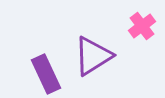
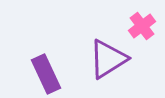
purple triangle: moved 15 px right, 3 px down
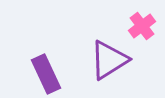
purple triangle: moved 1 px right, 1 px down
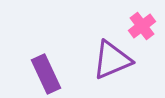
purple triangle: moved 3 px right; rotated 9 degrees clockwise
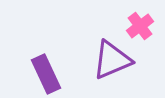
pink cross: moved 2 px left
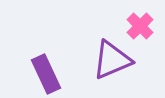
pink cross: rotated 8 degrees counterclockwise
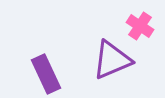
pink cross: rotated 12 degrees counterclockwise
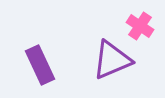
purple rectangle: moved 6 px left, 9 px up
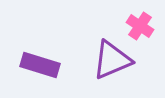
purple rectangle: rotated 48 degrees counterclockwise
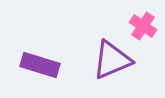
pink cross: moved 3 px right
